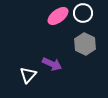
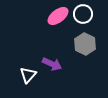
white circle: moved 1 px down
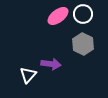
gray hexagon: moved 2 px left
purple arrow: moved 1 px left; rotated 18 degrees counterclockwise
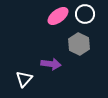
white circle: moved 2 px right
gray hexagon: moved 4 px left
white triangle: moved 4 px left, 4 px down
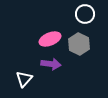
pink ellipse: moved 8 px left, 23 px down; rotated 15 degrees clockwise
